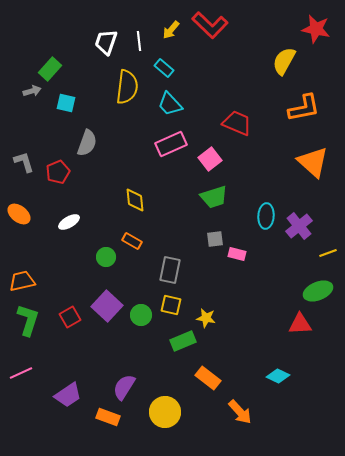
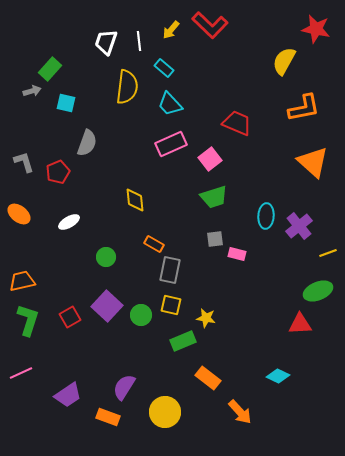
orange rectangle at (132, 241): moved 22 px right, 3 px down
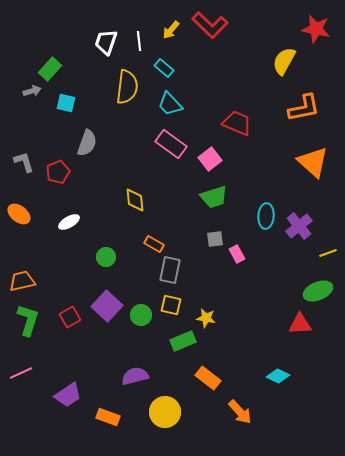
pink rectangle at (171, 144): rotated 60 degrees clockwise
pink rectangle at (237, 254): rotated 48 degrees clockwise
purple semicircle at (124, 387): moved 11 px right, 11 px up; rotated 44 degrees clockwise
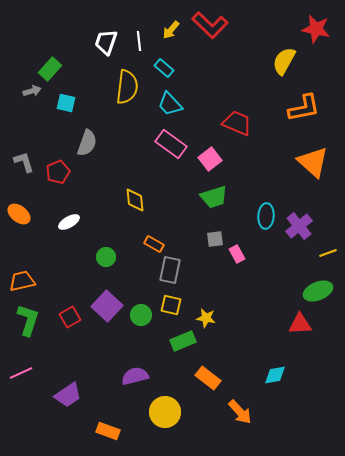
cyan diamond at (278, 376): moved 3 px left, 1 px up; rotated 35 degrees counterclockwise
orange rectangle at (108, 417): moved 14 px down
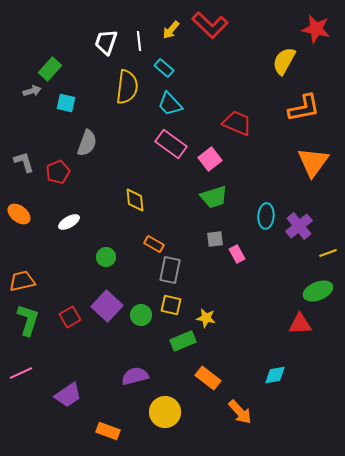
orange triangle at (313, 162): rotated 24 degrees clockwise
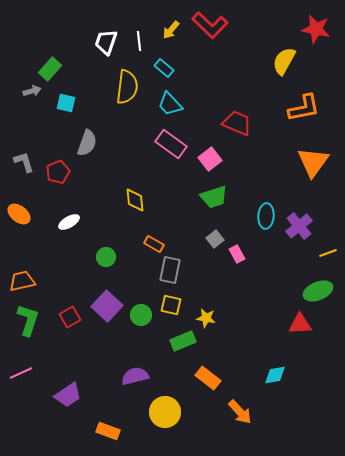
gray square at (215, 239): rotated 30 degrees counterclockwise
